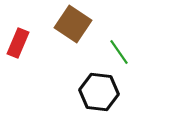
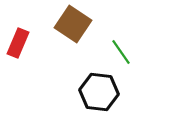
green line: moved 2 px right
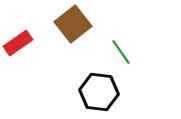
brown square: rotated 18 degrees clockwise
red rectangle: rotated 32 degrees clockwise
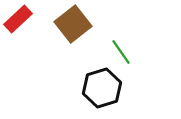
red rectangle: moved 24 px up; rotated 8 degrees counterclockwise
black hexagon: moved 3 px right, 4 px up; rotated 24 degrees counterclockwise
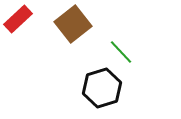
green line: rotated 8 degrees counterclockwise
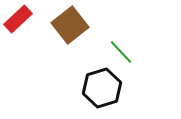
brown square: moved 3 px left, 1 px down
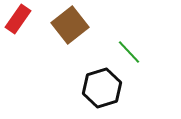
red rectangle: rotated 12 degrees counterclockwise
green line: moved 8 px right
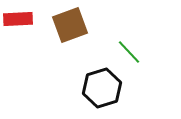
red rectangle: rotated 52 degrees clockwise
brown square: rotated 18 degrees clockwise
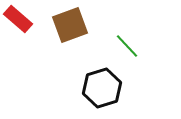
red rectangle: rotated 44 degrees clockwise
green line: moved 2 px left, 6 px up
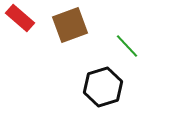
red rectangle: moved 2 px right, 1 px up
black hexagon: moved 1 px right, 1 px up
